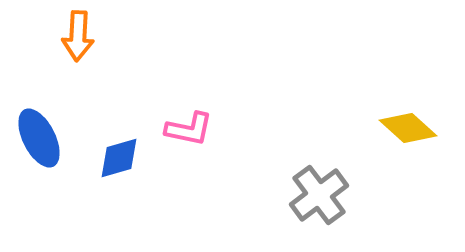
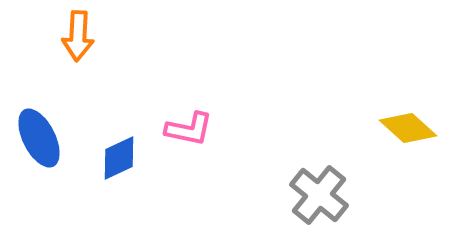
blue diamond: rotated 9 degrees counterclockwise
gray cross: rotated 14 degrees counterclockwise
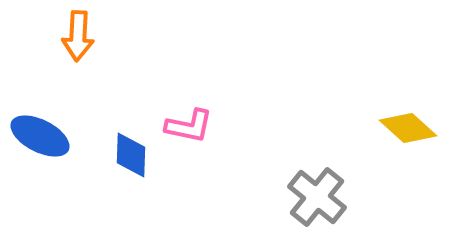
pink L-shape: moved 3 px up
blue ellipse: moved 1 px right, 2 px up; rotated 36 degrees counterclockwise
blue diamond: moved 12 px right, 3 px up; rotated 63 degrees counterclockwise
gray cross: moved 2 px left, 2 px down
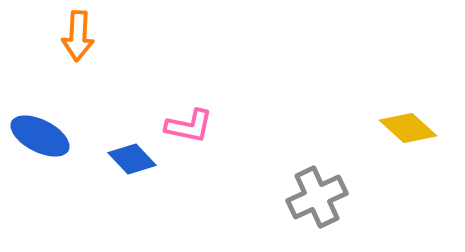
blue diamond: moved 1 px right, 4 px down; rotated 45 degrees counterclockwise
gray cross: rotated 26 degrees clockwise
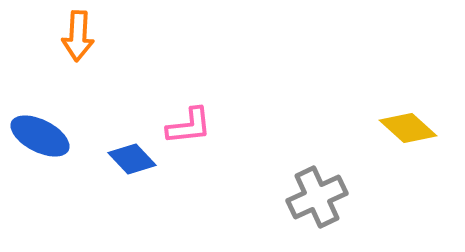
pink L-shape: rotated 18 degrees counterclockwise
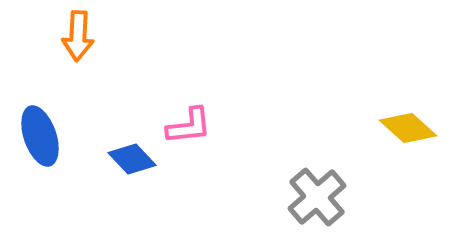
blue ellipse: rotated 44 degrees clockwise
gray cross: rotated 16 degrees counterclockwise
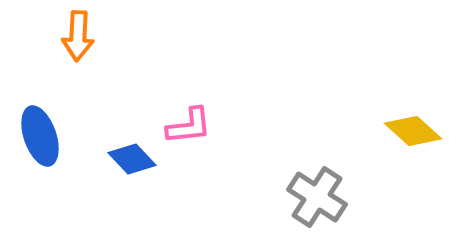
yellow diamond: moved 5 px right, 3 px down
gray cross: rotated 16 degrees counterclockwise
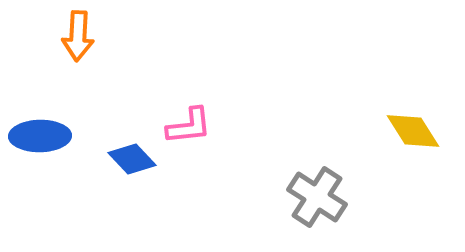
yellow diamond: rotated 16 degrees clockwise
blue ellipse: rotated 72 degrees counterclockwise
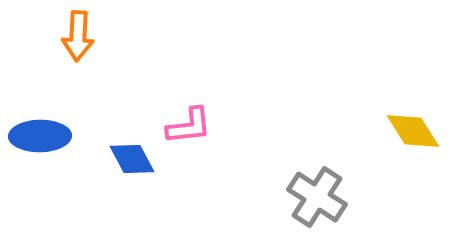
blue diamond: rotated 15 degrees clockwise
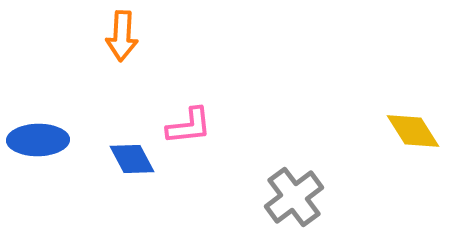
orange arrow: moved 44 px right
blue ellipse: moved 2 px left, 4 px down
gray cross: moved 23 px left; rotated 20 degrees clockwise
